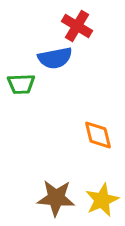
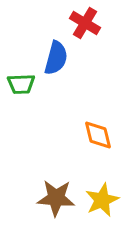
red cross: moved 8 px right, 3 px up
blue semicircle: moved 1 px right; rotated 64 degrees counterclockwise
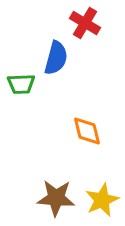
orange diamond: moved 11 px left, 4 px up
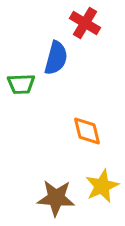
yellow star: moved 14 px up
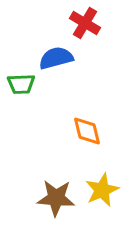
blue semicircle: rotated 120 degrees counterclockwise
yellow star: moved 4 px down
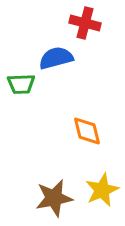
red cross: rotated 16 degrees counterclockwise
brown star: moved 2 px left; rotated 15 degrees counterclockwise
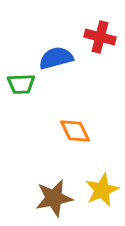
red cross: moved 15 px right, 14 px down
orange diamond: moved 12 px left; rotated 12 degrees counterclockwise
